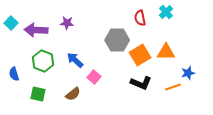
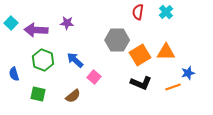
red semicircle: moved 2 px left, 6 px up; rotated 21 degrees clockwise
green hexagon: moved 1 px up
brown semicircle: moved 2 px down
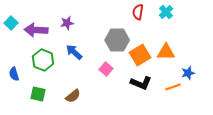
purple star: rotated 16 degrees counterclockwise
blue arrow: moved 1 px left, 8 px up
pink square: moved 12 px right, 8 px up
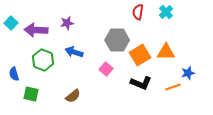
blue arrow: rotated 24 degrees counterclockwise
green square: moved 7 px left
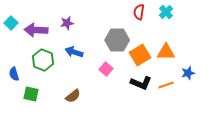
red semicircle: moved 1 px right
orange line: moved 7 px left, 2 px up
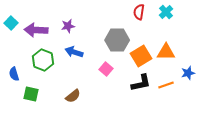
purple star: moved 1 px right, 3 px down
orange square: moved 1 px right, 1 px down
black L-shape: rotated 35 degrees counterclockwise
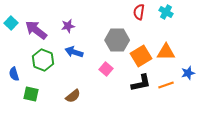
cyan cross: rotated 16 degrees counterclockwise
purple arrow: rotated 35 degrees clockwise
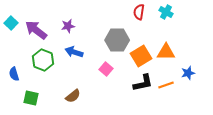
black L-shape: moved 2 px right
green square: moved 4 px down
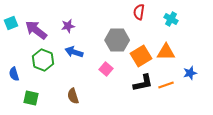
cyan cross: moved 5 px right, 7 px down
cyan square: rotated 24 degrees clockwise
blue star: moved 2 px right
brown semicircle: rotated 112 degrees clockwise
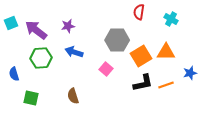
green hexagon: moved 2 px left, 2 px up; rotated 25 degrees counterclockwise
